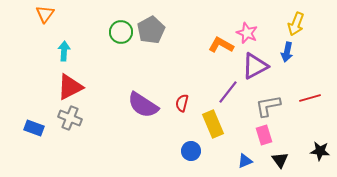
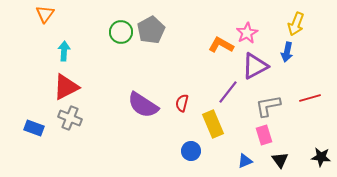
pink star: rotated 20 degrees clockwise
red triangle: moved 4 px left
black star: moved 1 px right, 6 px down
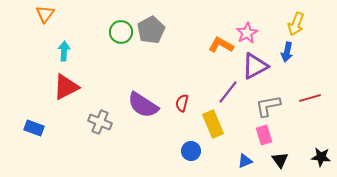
gray cross: moved 30 px right, 4 px down
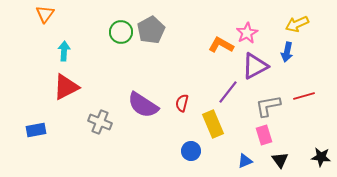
yellow arrow: moved 1 px right; rotated 45 degrees clockwise
red line: moved 6 px left, 2 px up
blue rectangle: moved 2 px right, 2 px down; rotated 30 degrees counterclockwise
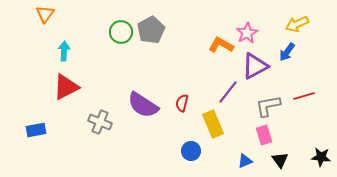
blue arrow: rotated 24 degrees clockwise
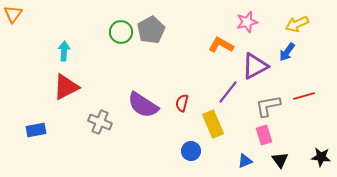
orange triangle: moved 32 px left
pink star: moved 11 px up; rotated 15 degrees clockwise
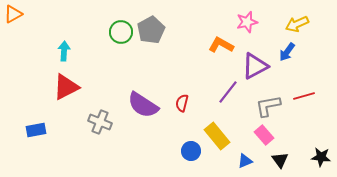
orange triangle: rotated 24 degrees clockwise
yellow rectangle: moved 4 px right, 12 px down; rotated 16 degrees counterclockwise
pink rectangle: rotated 24 degrees counterclockwise
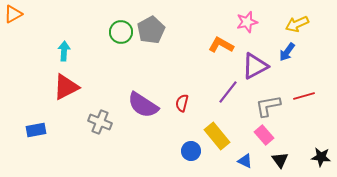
blue triangle: rotated 49 degrees clockwise
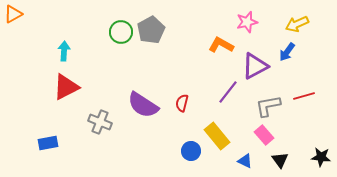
blue rectangle: moved 12 px right, 13 px down
